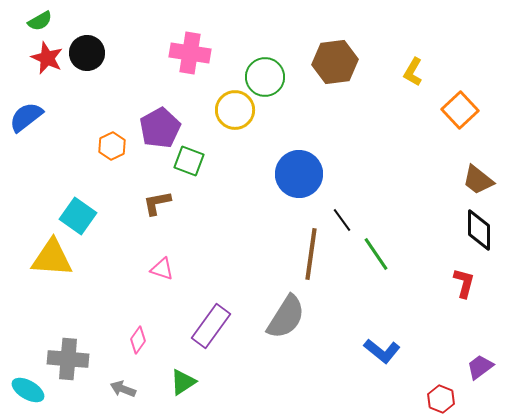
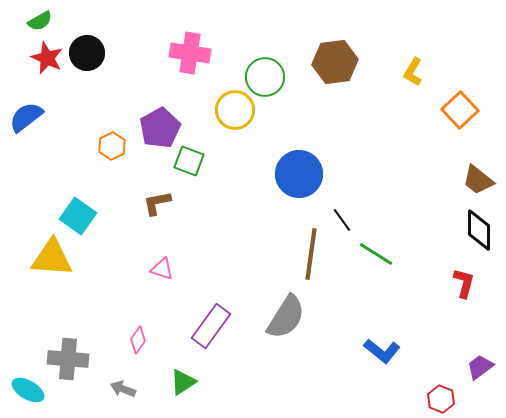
green line: rotated 24 degrees counterclockwise
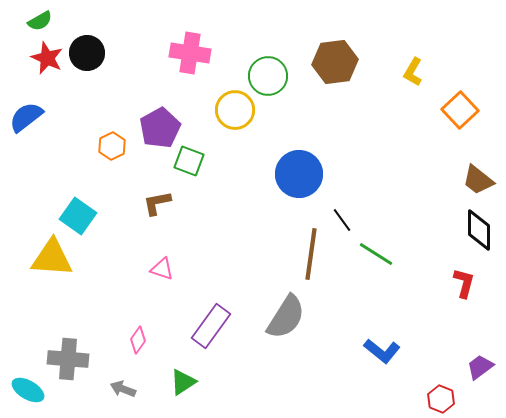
green circle: moved 3 px right, 1 px up
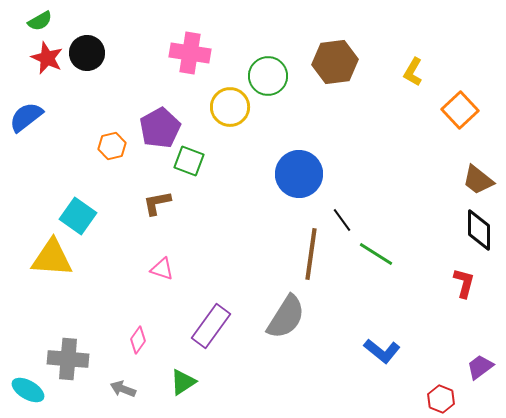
yellow circle: moved 5 px left, 3 px up
orange hexagon: rotated 12 degrees clockwise
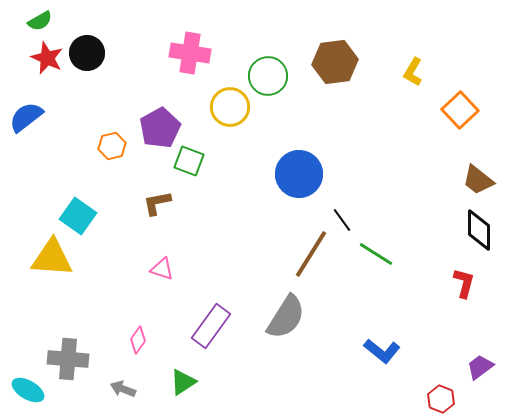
brown line: rotated 24 degrees clockwise
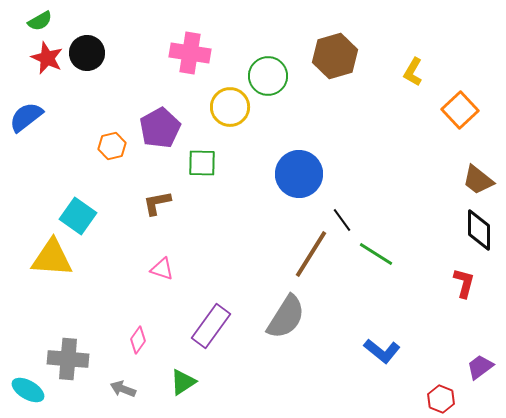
brown hexagon: moved 6 px up; rotated 9 degrees counterclockwise
green square: moved 13 px right, 2 px down; rotated 20 degrees counterclockwise
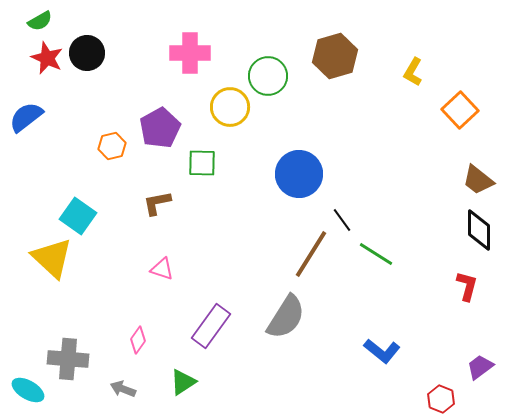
pink cross: rotated 9 degrees counterclockwise
yellow triangle: rotated 39 degrees clockwise
red L-shape: moved 3 px right, 3 px down
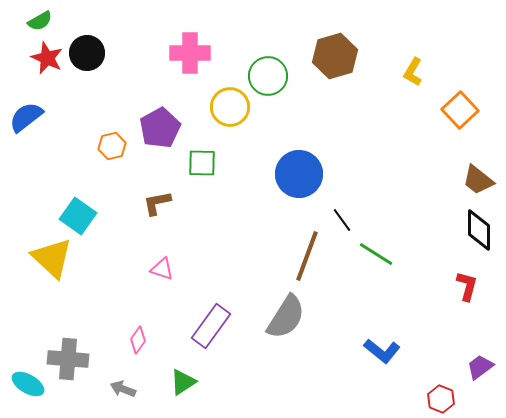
brown line: moved 4 px left, 2 px down; rotated 12 degrees counterclockwise
cyan ellipse: moved 6 px up
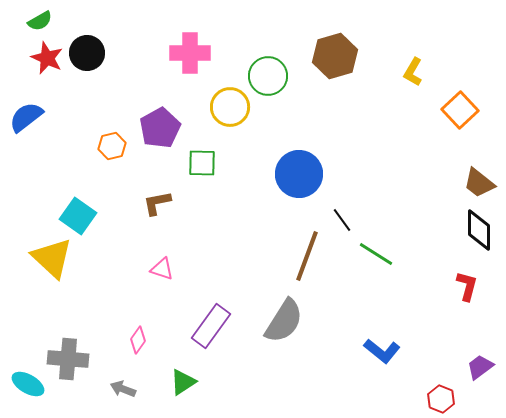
brown trapezoid: moved 1 px right, 3 px down
gray semicircle: moved 2 px left, 4 px down
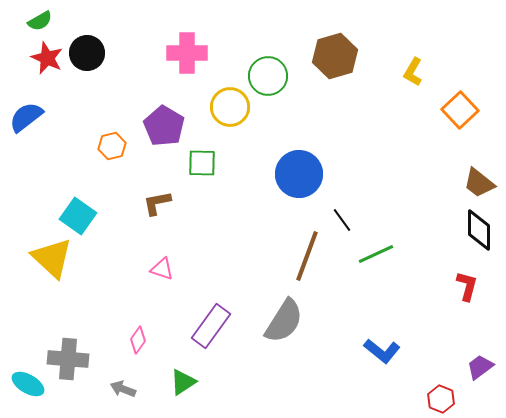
pink cross: moved 3 px left
purple pentagon: moved 4 px right, 2 px up; rotated 12 degrees counterclockwise
green line: rotated 57 degrees counterclockwise
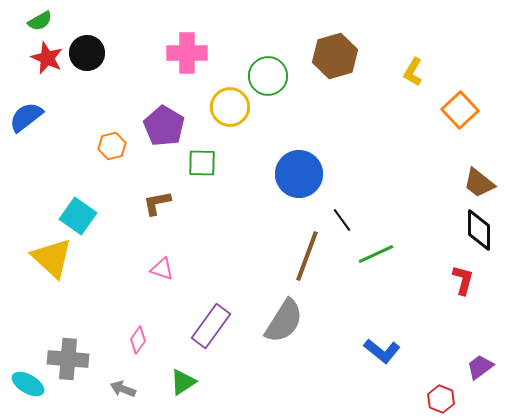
red L-shape: moved 4 px left, 6 px up
